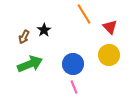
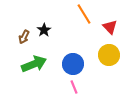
green arrow: moved 4 px right
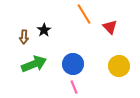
brown arrow: rotated 24 degrees counterclockwise
yellow circle: moved 10 px right, 11 px down
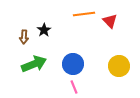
orange line: rotated 65 degrees counterclockwise
red triangle: moved 6 px up
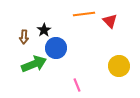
blue circle: moved 17 px left, 16 px up
pink line: moved 3 px right, 2 px up
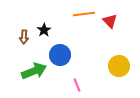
blue circle: moved 4 px right, 7 px down
green arrow: moved 7 px down
